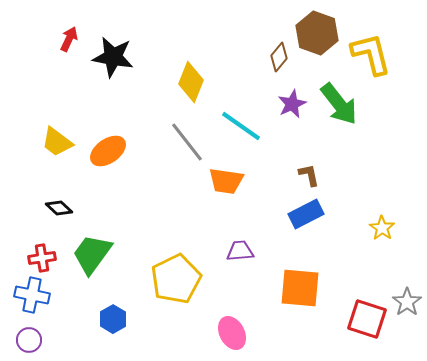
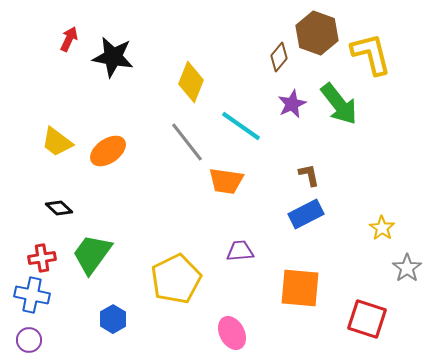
gray star: moved 34 px up
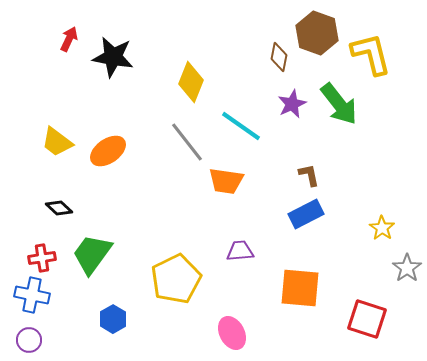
brown diamond: rotated 28 degrees counterclockwise
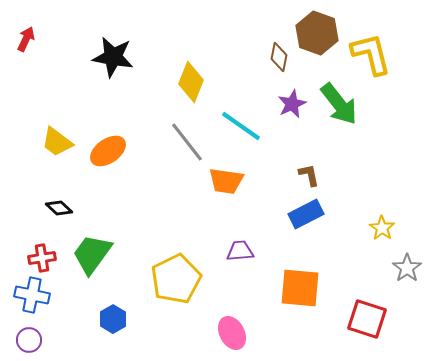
red arrow: moved 43 px left
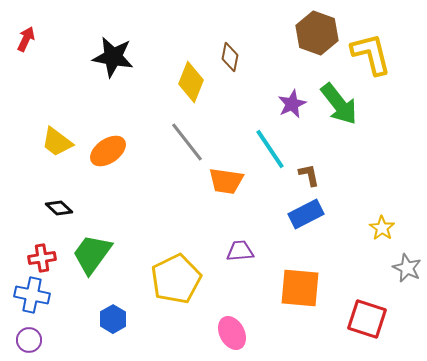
brown diamond: moved 49 px left
cyan line: moved 29 px right, 23 px down; rotated 21 degrees clockwise
gray star: rotated 12 degrees counterclockwise
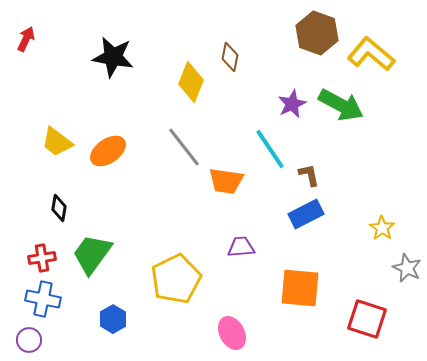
yellow L-shape: rotated 36 degrees counterclockwise
green arrow: moved 2 px right, 1 px down; rotated 24 degrees counterclockwise
gray line: moved 3 px left, 5 px down
black diamond: rotated 56 degrees clockwise
purple trapezoid: moved 1 px right, 4 px up
blue cross: moved 11 px right, 4 px down
